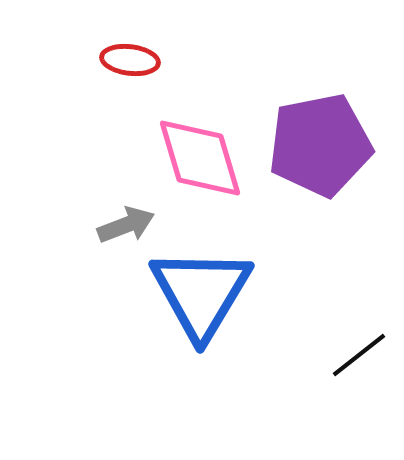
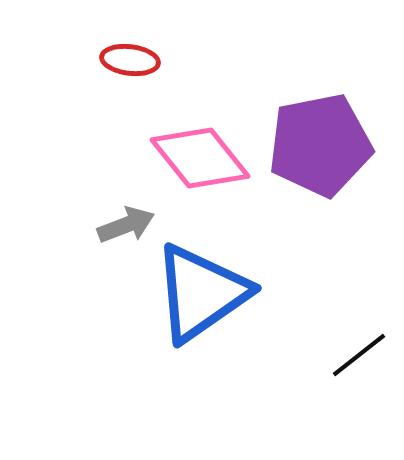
pink diamond: rotated 22 degrees counterclockwise
blue triangle: rotated 24 degrees clockwise
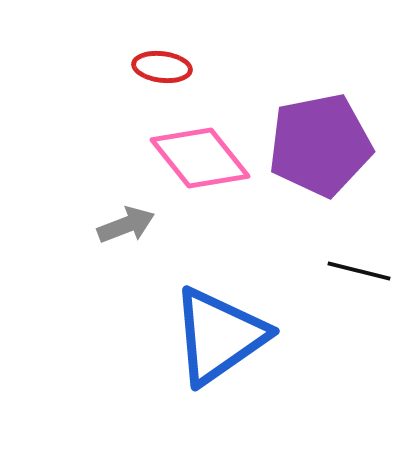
red ellipse: moved 32 px right, 7 px down
blue triangle: moved 18 px right, 43 px down
black line: moved 84 px up; rotated 52 degrees clockwise
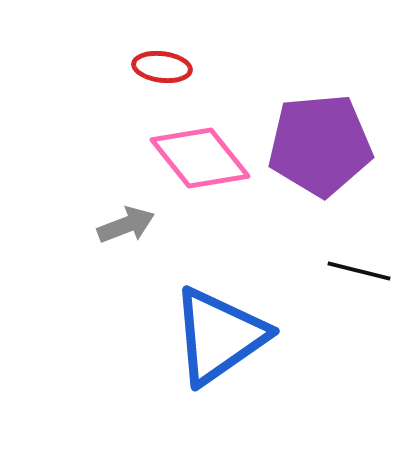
purple pentagon: rotated 6 degrees clockwise
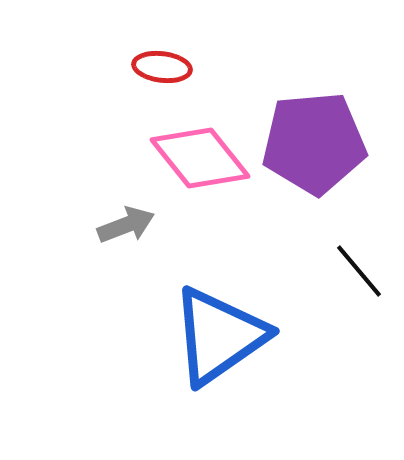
purple pentagon: moved 6 px left, 2 px up
black line: rotated 36 degrees clockwise
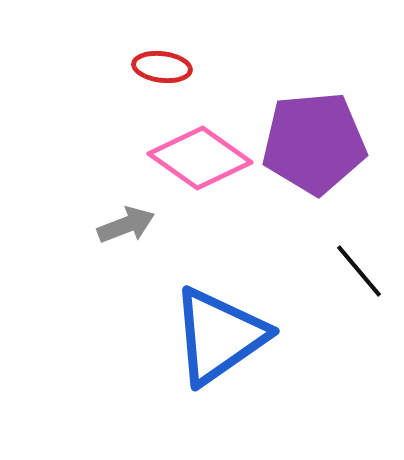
pink diamond: rotated 16 degrees counterclockwise
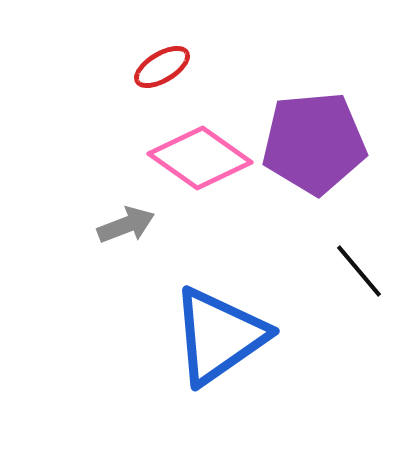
red ellipse: rotated 38 degrees counterclockwise
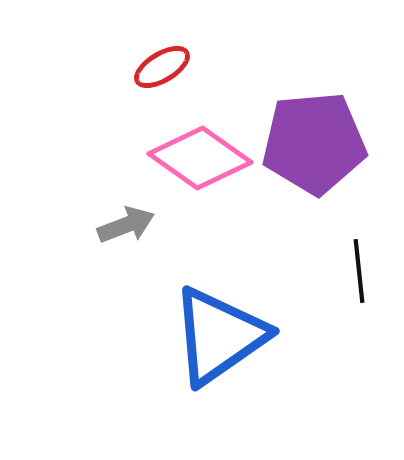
black line: rotated 34 degrees clockwise
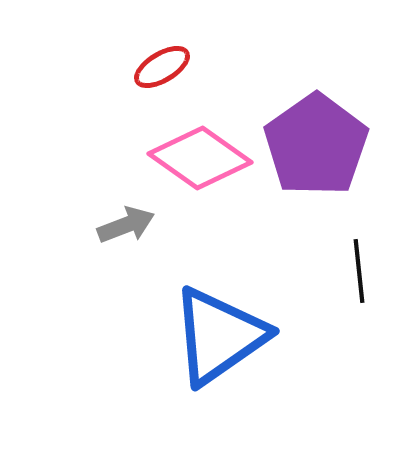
purple pentagon: moved 2 px right, 2 px down; rotated 30 degrees counterclockwise
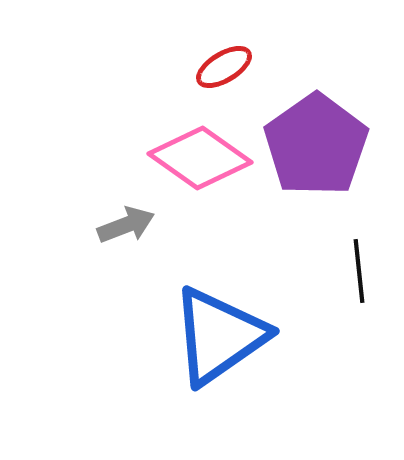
red ellipse: moved 62 px right
